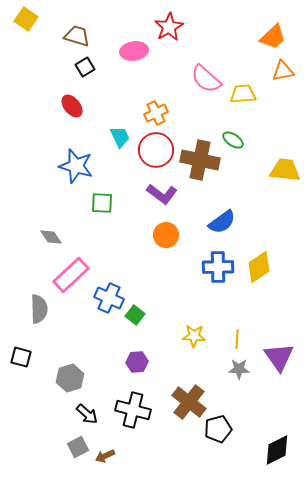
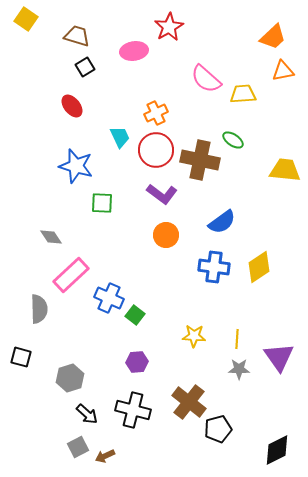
blue cross at (218, 267): moved 4 px left; rotated 8 degrees clockwise
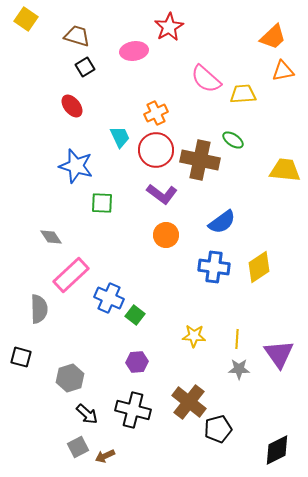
purple triangle at (279, 357): moved 3 px up
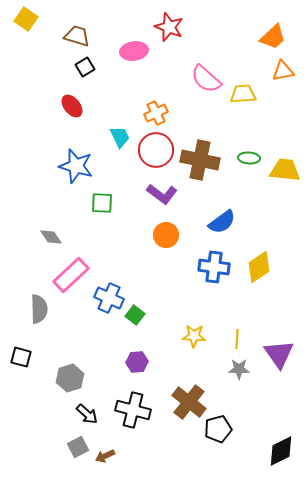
red star at (169, 27): rotated 20 degrees counterclockwise
green ellipse at (233, 140): moved 16 px right, 18 px down; rotated 30 degrees counterclockwise
black diamond at (277, 450): moved 4 px right, 1 px down
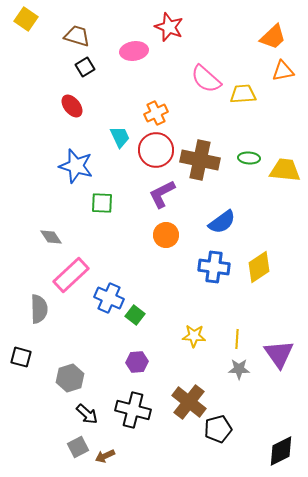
purple L-shape at (162, 194): rotated 116 degrees clockwise
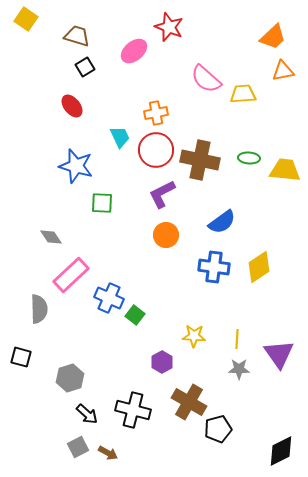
pink ellipse at (134, 51): rotated 32 degrees counterclockwise
orange cross at (156, 113): rotated 15 degrees clockwise
purple hexagon at (137, 362): moved 25 px right; rotated 25 degrees counterclockwise
brown cross at (189, 402): rotated 8 degrees counterclockwise
brown arrow at (105, 456): moved 3 px right, 3 px up; rotated 126 degrees counterclockwise
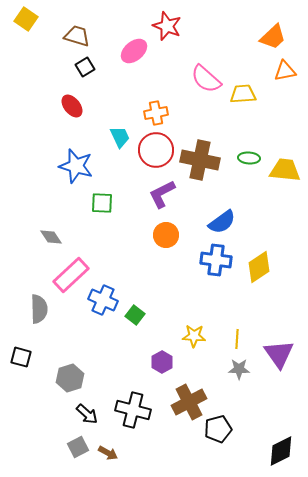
red star at (169, 27): moved 2 px left, 1 px up
orange triangle at (283, 71): moved 2 px right
blue cross at (214, 267): moved 2 px right, 7 px up
blue cross at (109, 298): moved 6 px left, 2 px down
brown cross at (189, 402): rotated 32 degrees clockwise
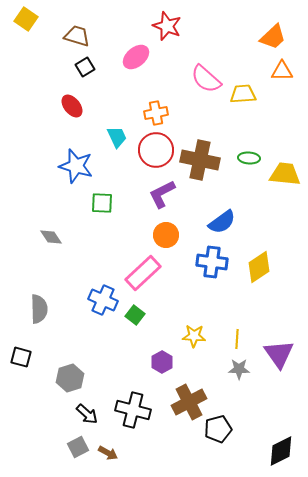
pink ellipse at (134, 51): moved 2 px right, 6 px down
orange triangle at (285, 71): moved 3 px left; rotated 10 degrees clockwise
cyan trapezoid at (120, 137): moved 3 px left
yellow trapezoid at (285, 170): moved 4 px down
blue cross at (216, 260): moved 4 px left, 2 px down
pink rectangle at (71, 275): moved 72 px right, 2 px up
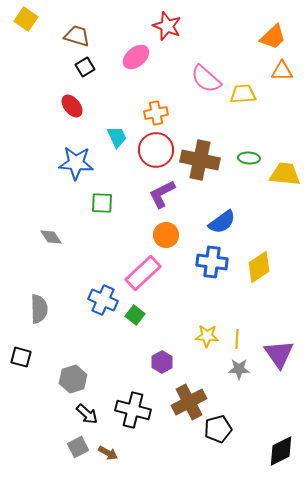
blue star at (76, 166): moved 3 px up; rotated 12 degrees counterclockwise
yellow star at (194, 336): moved 13 px right
gray hexagon at (70, 378): moved 3 px right, 1 px down
